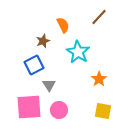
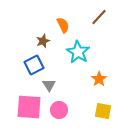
pink square: rotated 8 degrees clockwise
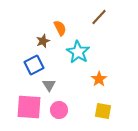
orange semicircle: moved 3 px left, 3 px down
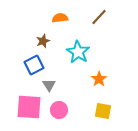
orange semicircle: moved 10 px up; rotated 70 degrees counterclockwise
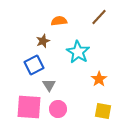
orange semicircle: moved 1 px left, 3 px down
pink circle: moved 1 px left, 1 px up
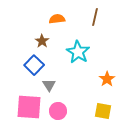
brown line: moved 4 px left; rotated 30 degrees counterclockwise
orange semicircle: moved 2 px left, 2 px up
brown star: moved 1 px left; rotated 16 degrees counterclockwise
blue square: rotated 18 degrees counterclockwise
orange star: moved 8 px right
pink circle: moved 2 px down
